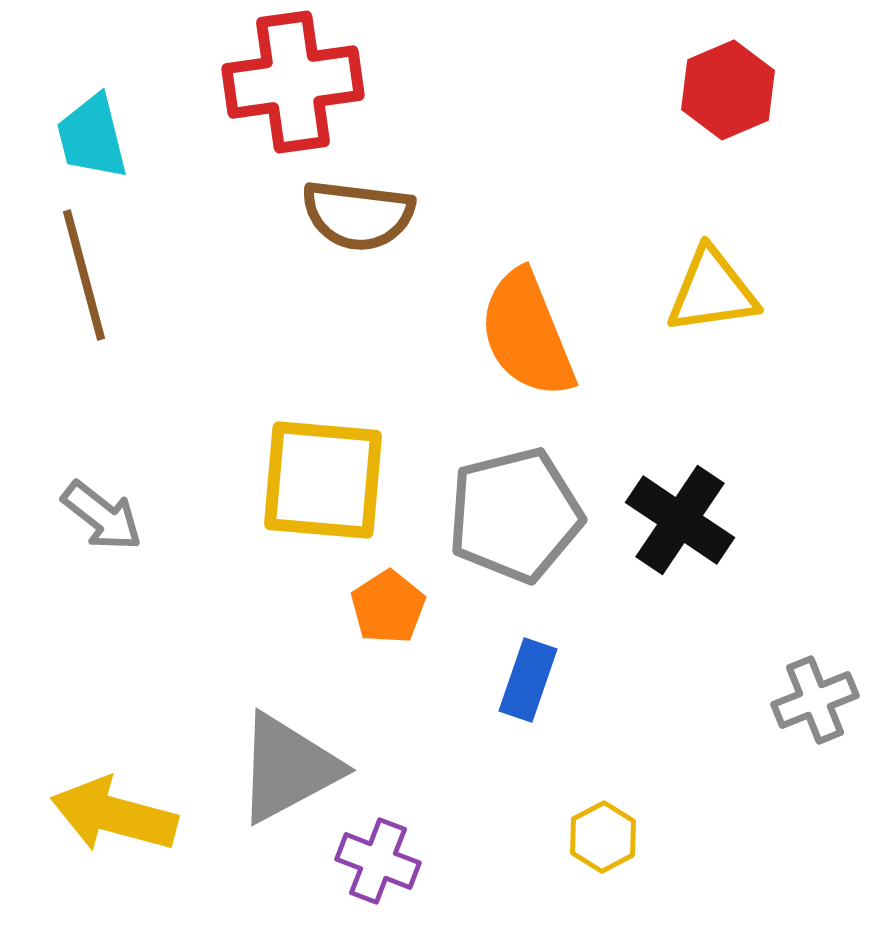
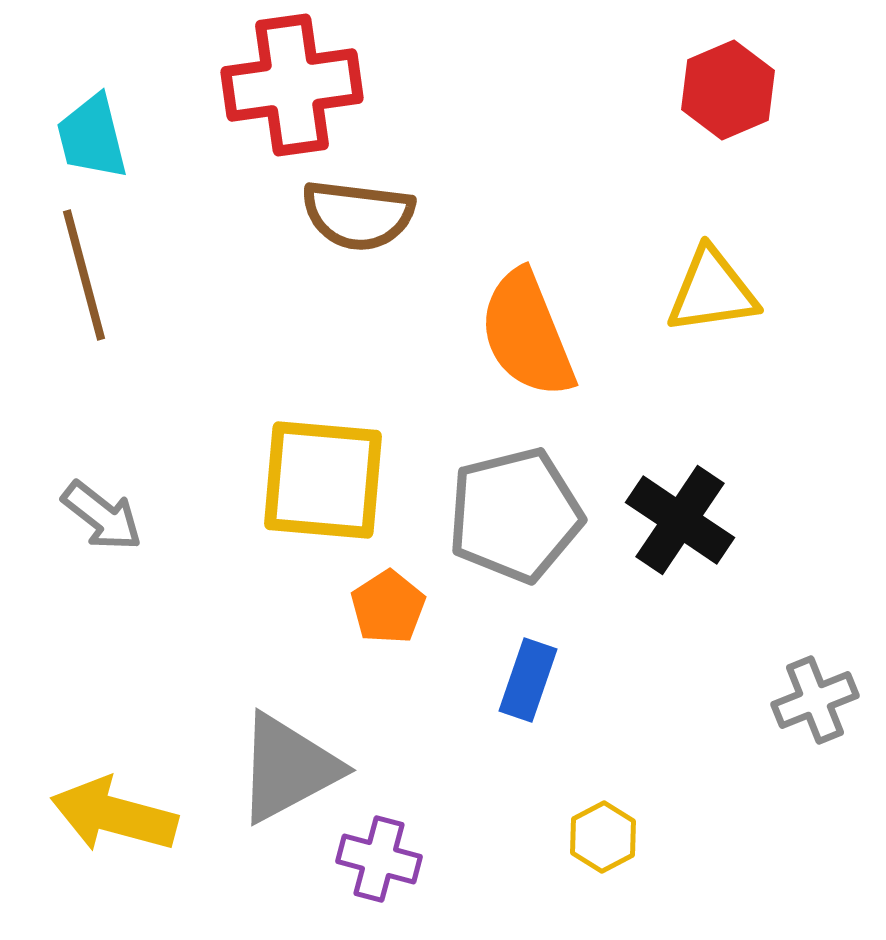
red cross: moved 1 px left, 3 px down
purple cross: moved 1 px right, 2 px up; rotated 6 degrees counterclockwise
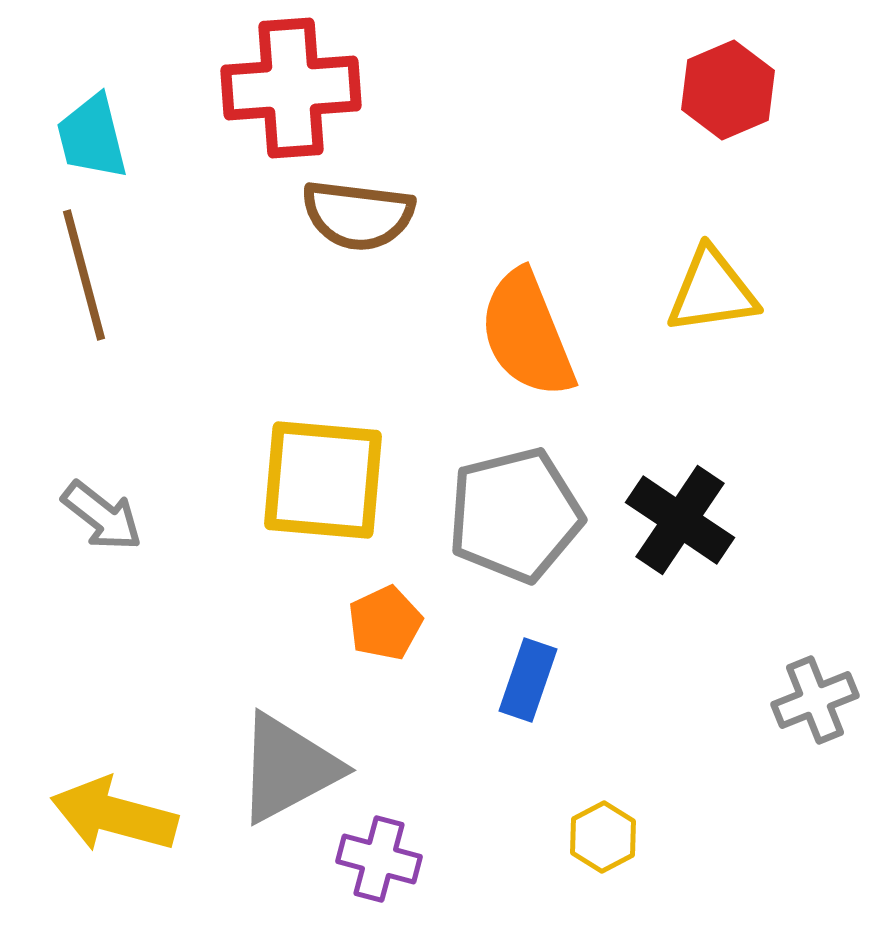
red cross: moved 1 px left, 3 px down; rotated 4 degrees clockwise
orange pentagon: moved 3 px left, 16 px down; rotated 8 degrees clockwise
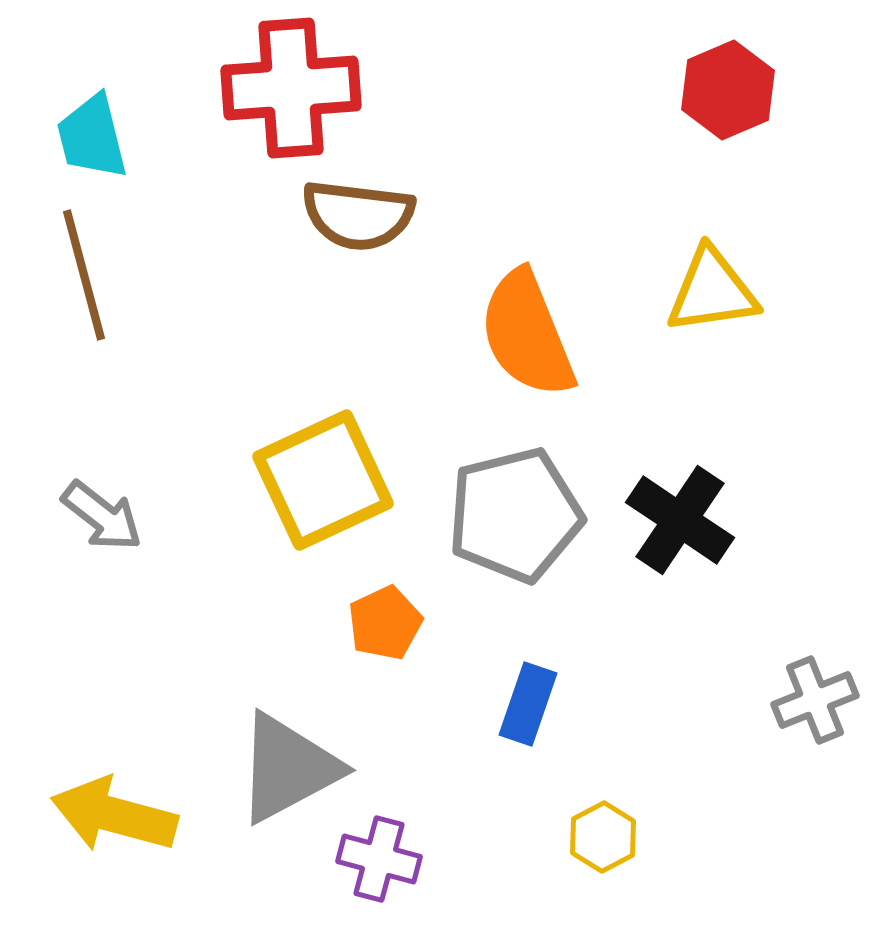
yellow square: rotated 30 degrees counterclockwise
blue rectangle: moved 24 px down
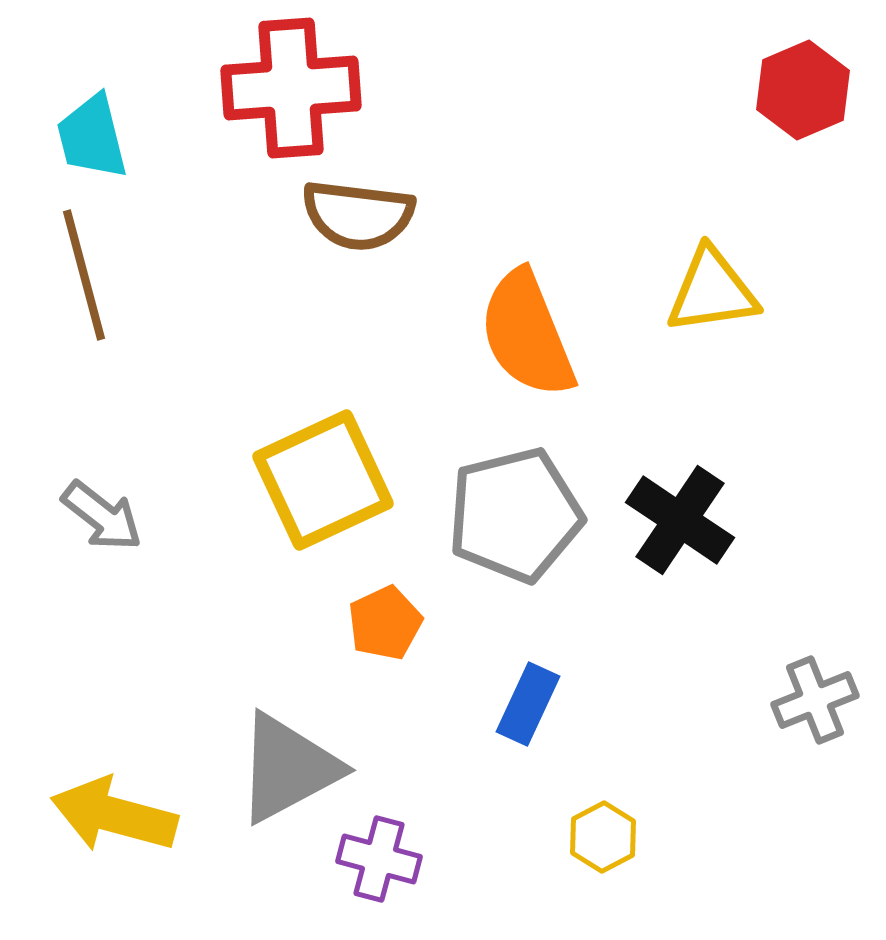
red hexagon: moved 75 px right
blue rectangle: rotated 6 degrees clockwise
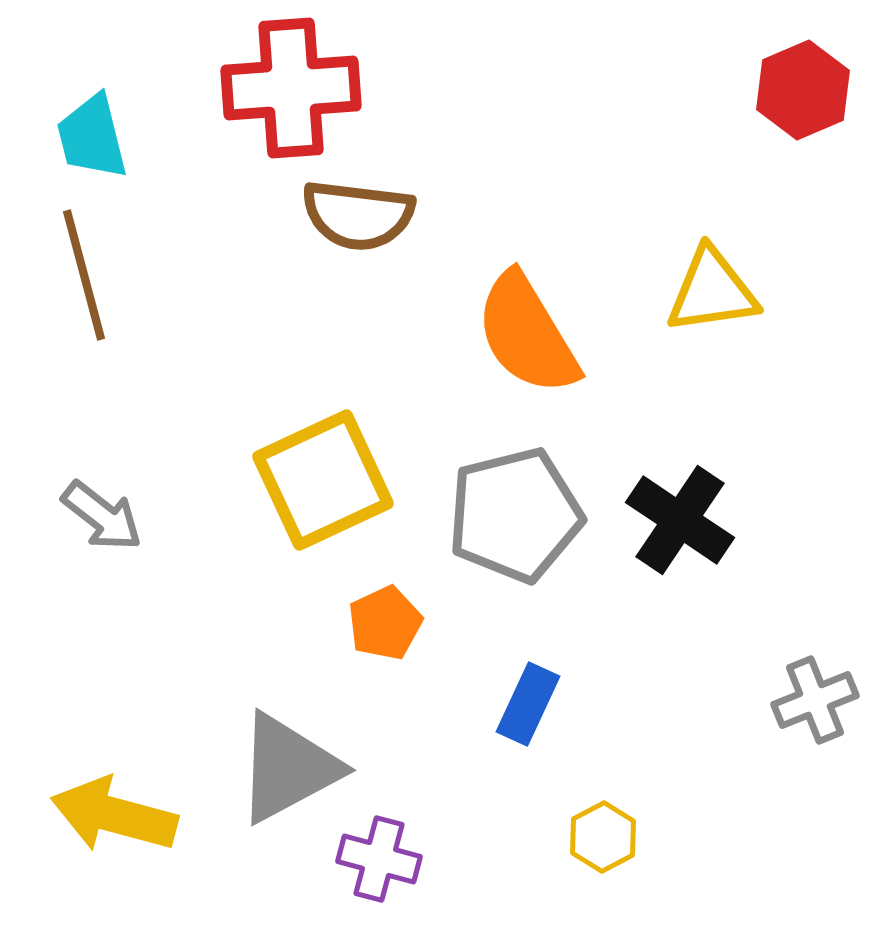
orange semicircle: rotated 9 degrees counterclockwise
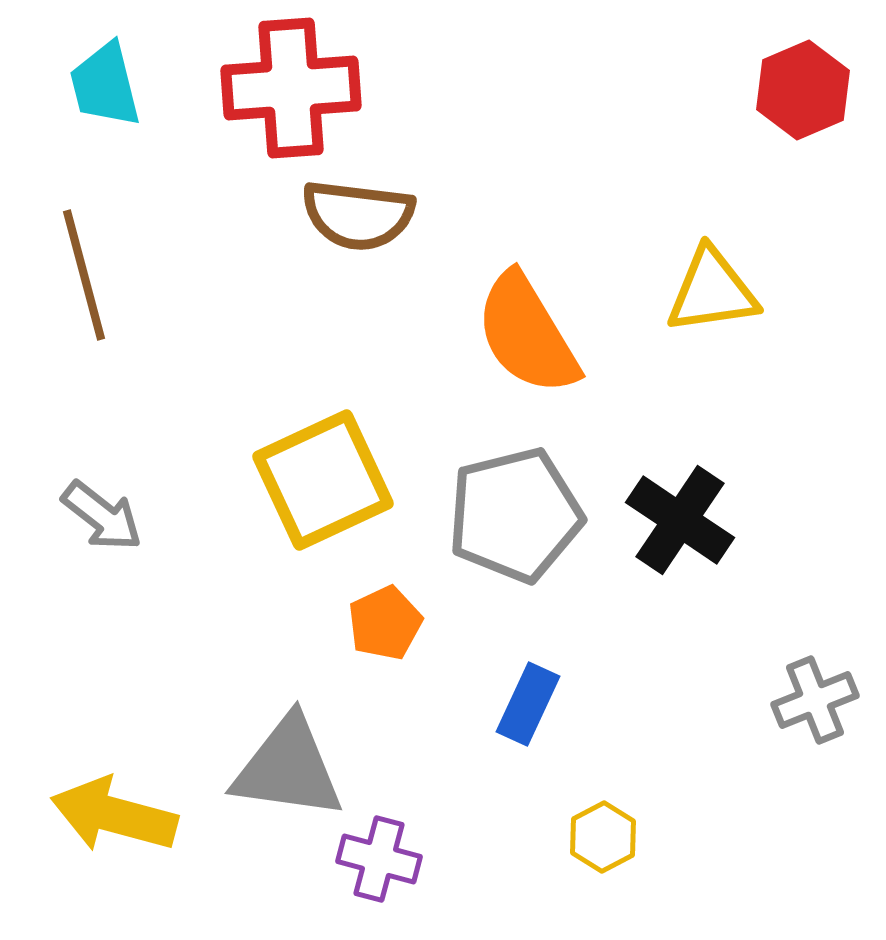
cyan trapezoid: moved 13 px right, 52 px up
gray triangle: rotated 36 degrees clockwise
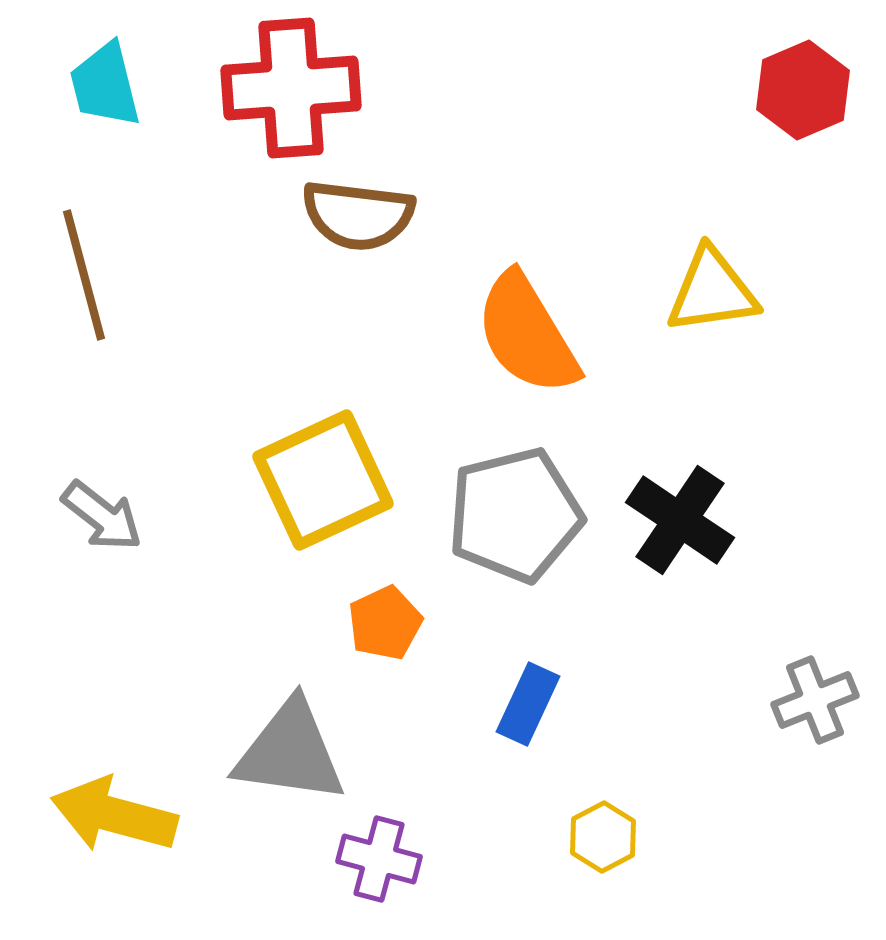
gray triangle: moved 2 px right, 16 px up
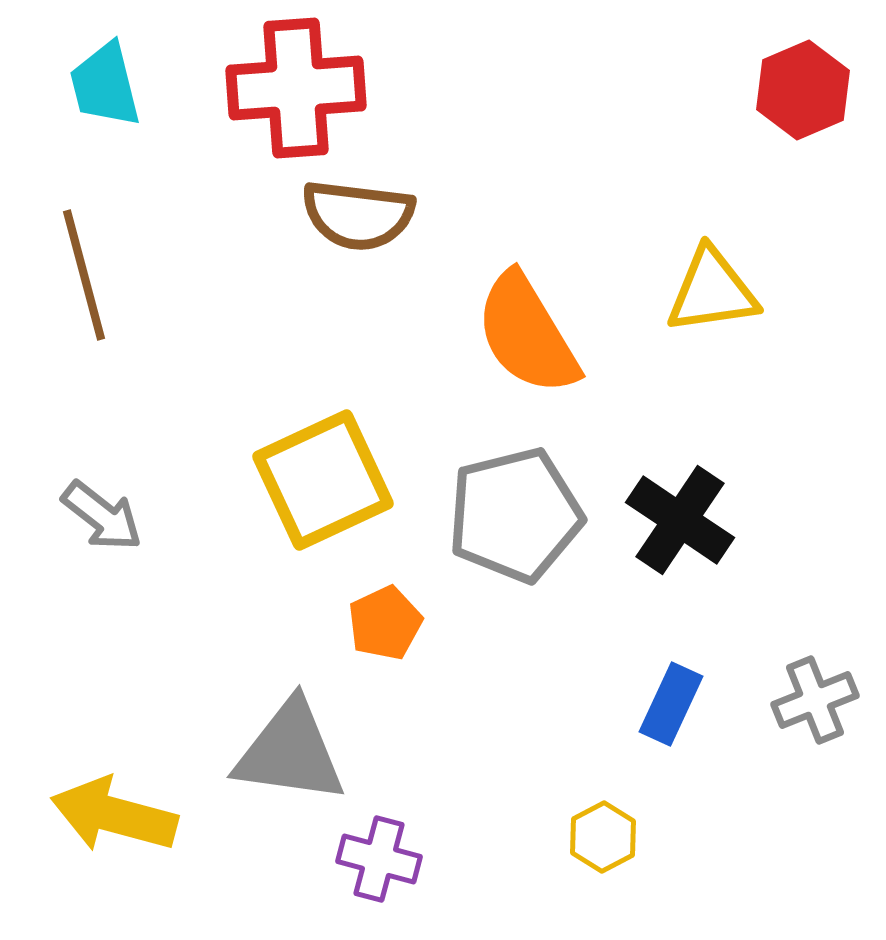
red cross: moved 5 px right
blue rectangle: moved 143 px right
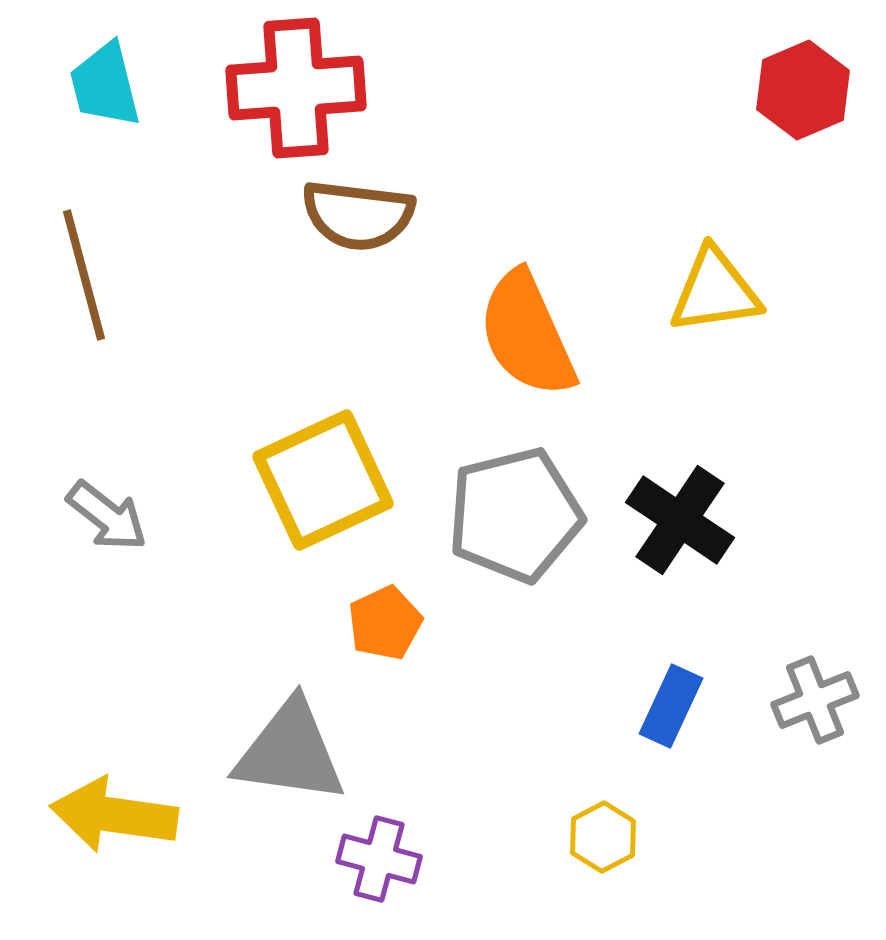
yellow triangle: moved 3 px right
orange semicircle: rotated 7 degrees clockwise
gray arrow: moved 5 px right
blue rectangle: moved 2 px down
yellow arrow: rotated 7 degrees counterclockwise
